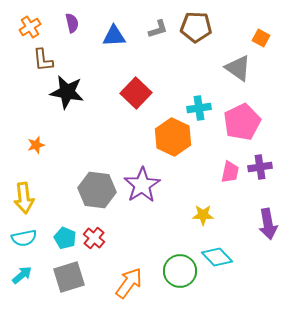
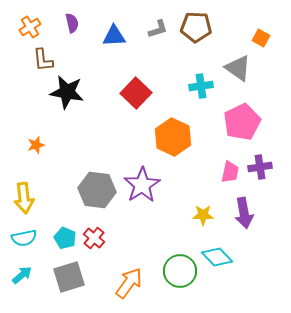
cyan cross: moved 2 px right, 22 px up
purple arrow: moved 24 px left, 11 px up
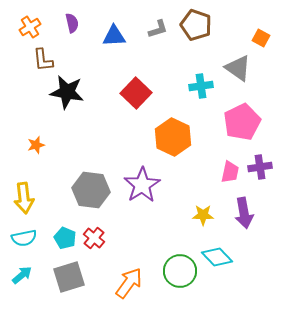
brown pentagon: moved 2 px up; rotated 16 degrees clockwise
gray hexagon: moved 6 px left
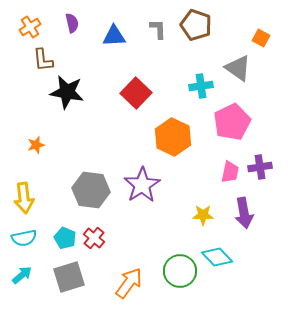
gray L-shape: rotated 75 degrees counterclockwise
pink pentagon: moved 10 px left
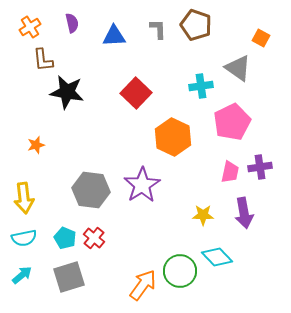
orange arrow: moved 14 px right, 2 px down
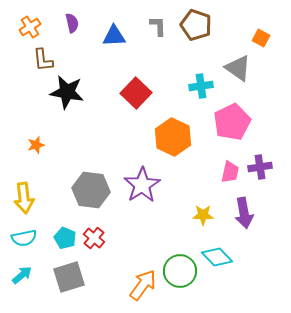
gray L-shape: moved 3 px up
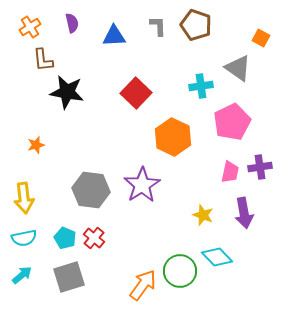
yellow star: rotated 20 degrees clockwise
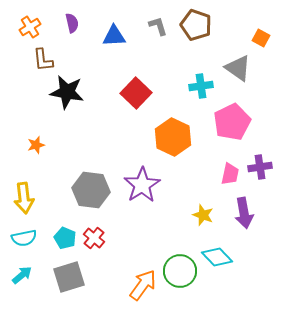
gray L-shape: rotated 15 degrees counterclockwise
pink trapezoid: moved 2 px down
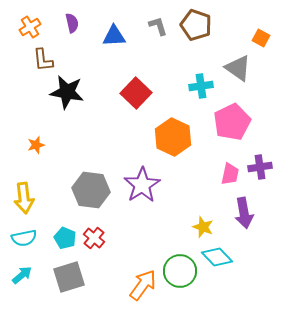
yellow star: moved 12 px down
